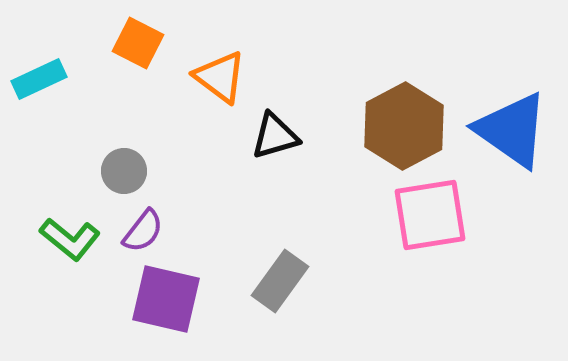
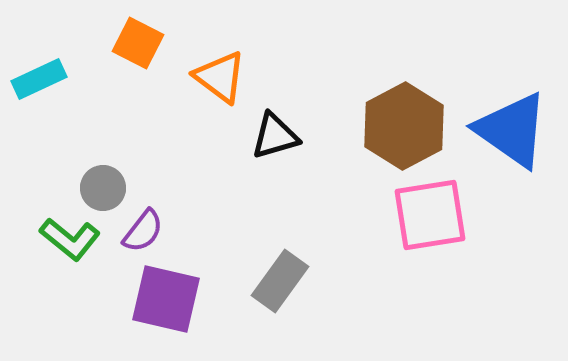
gray circle: moved 21 px left, 17 px down
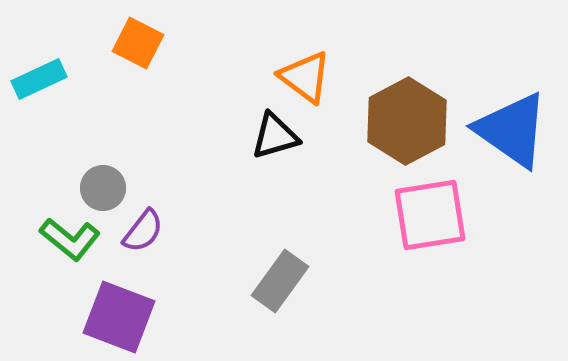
orange triangle: moved 85 px right
brown hexagon: moved 3 px right, 5 px up
purple square: moved 47 px left, 18 px down; rotated 8 degrees clockwise
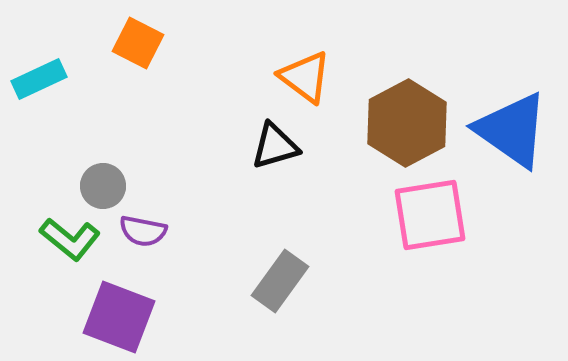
brown hexagon: moved 2 px down
black triangle: moved 10 px down
gray circle: moved 2 px up
purple semicircle: rotated 63 degrees clockwise
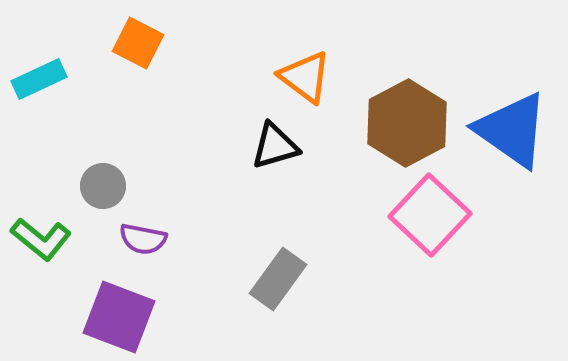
pink square: rotated 38 degrees counterclockwise
purple semicircle: moved 8 px down
green L-shape: moved 29 px left
gray rectangle: moved 2 px left, 2 px up
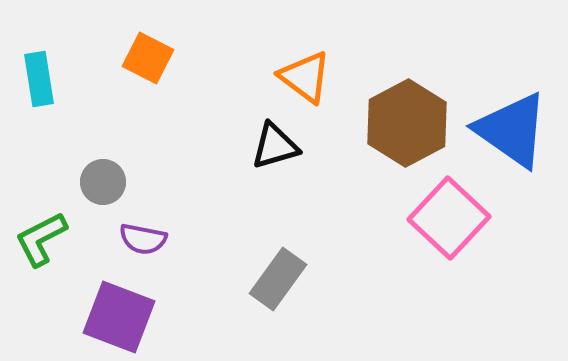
orange square: moved 10 px right, 15 px down
cyan rectangle: rotated 74 degrees counterclockwise
gray circle: moved 4 px up
pink square: moved 19 px right, 3 px down
green L-shape: rotated 114 degrees clockwise
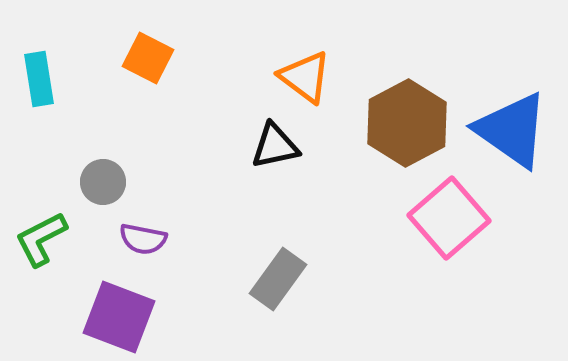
black triangle: rotated 4 degrees clockwise
pink square: rotated 6 degrees clockwise
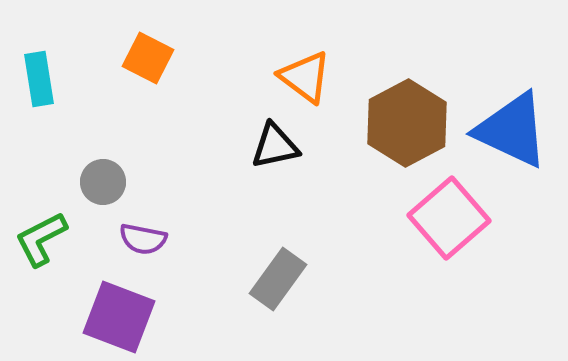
blue triangle: rotated 10 degrees counterclockwise
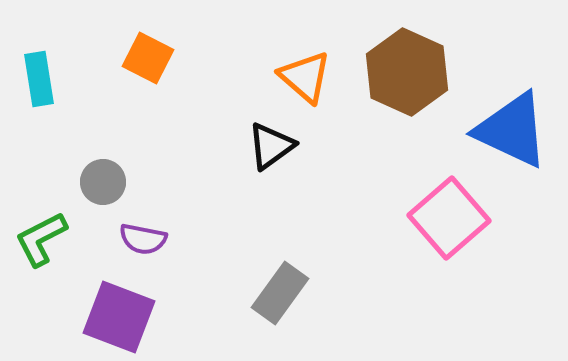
orange triangle: rotated 4 degrees clockwise
brown hexagon: moved 51 px up; rotated 8 degrees counterclockwise
black triangle: moved 4 px left; rotated 24 degrees counterclockwise
gray rectangle: moved 2 px right, 14 px down
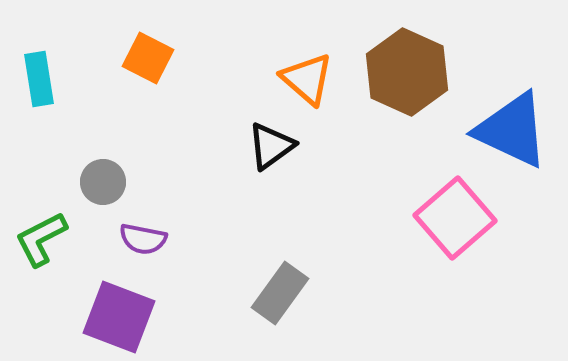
orange triangle: moved 2 px right, 2 px down
pink square: moved 6 px right
